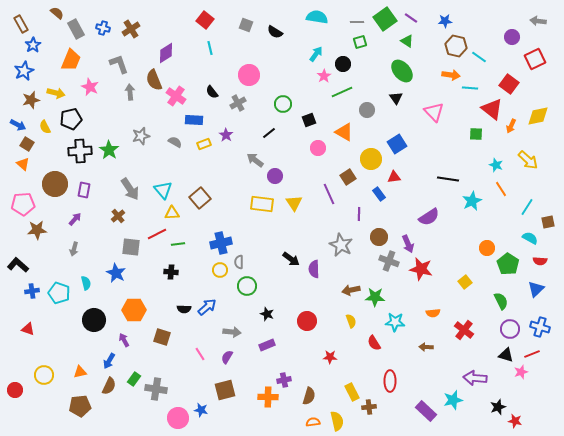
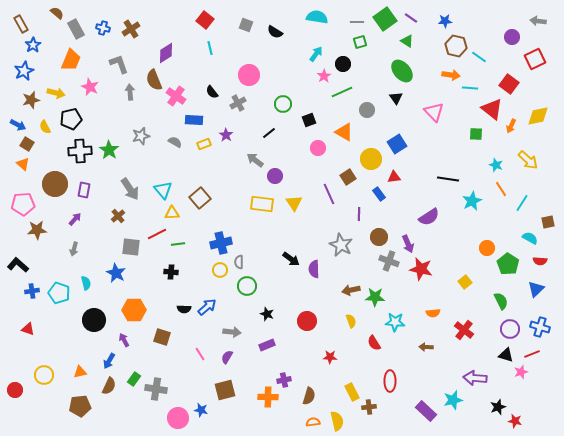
cyan line at (527, 207): moved 5 px left, 4 px up
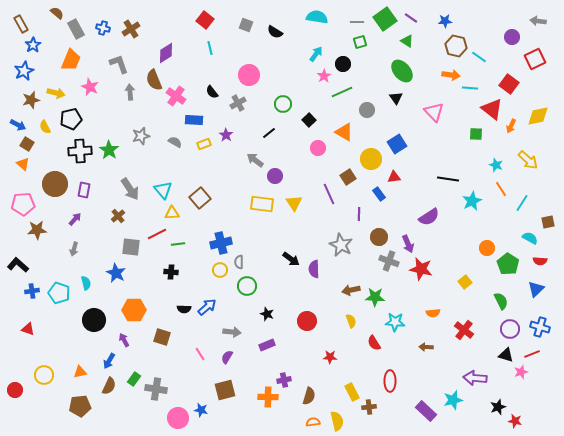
black square at (309, 120): rotated 24 degrees counterclockwise
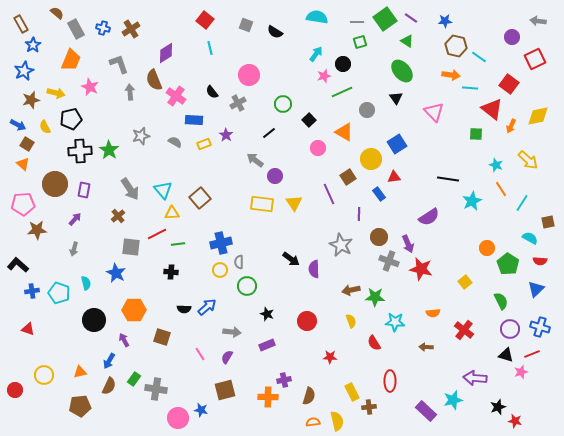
pink star at (324, 76): rotated 16 degrees clockwise
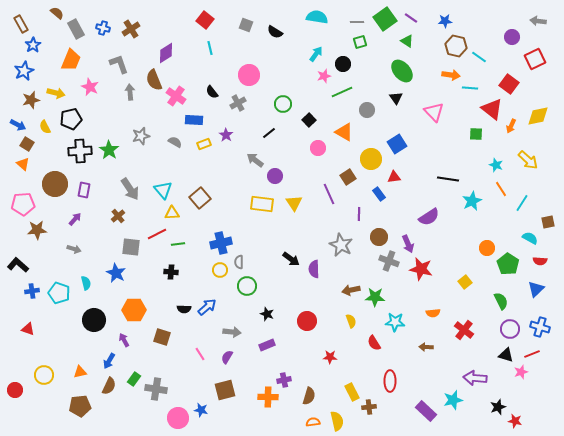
gray arrow at (74, 249): rotated 88 degrees counterclockwise
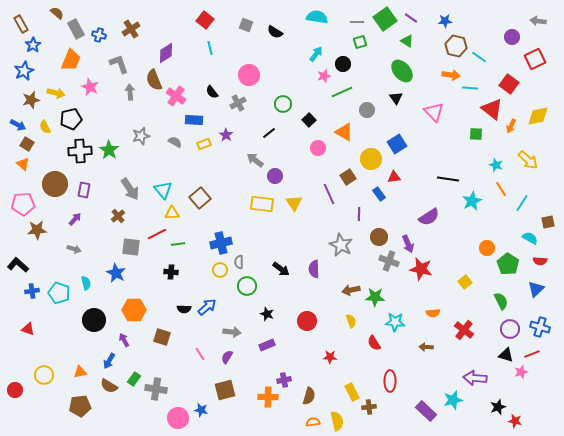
blue cross at (103, 28): moved 4 px left, 7 px down
black arrow at (291, 259): moved 10 px left, 10 px down
brown semicircle at (109, 386): rotated 96 degrees clockwise
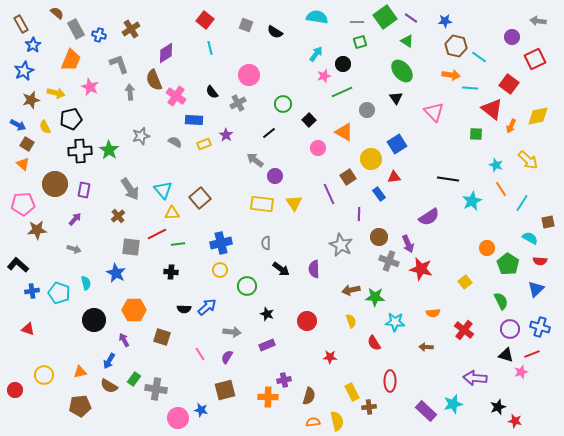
green square at (385, 19): moved 2 px up
gray semicircle at (239, 262): moved 27 px right, 19 px up
cyan star at (453, 400): moved 4 px down
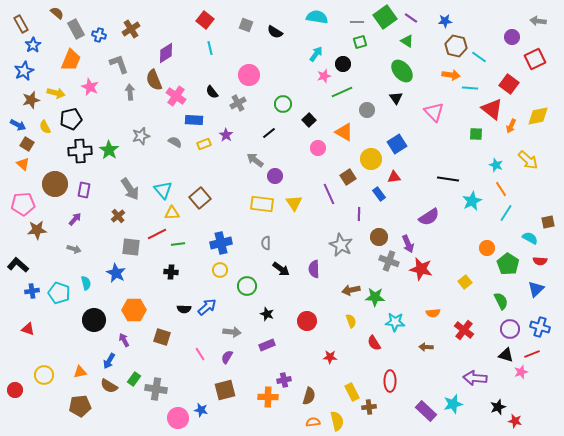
cyan line at (522, 203): moved 16 px left, 10 px down
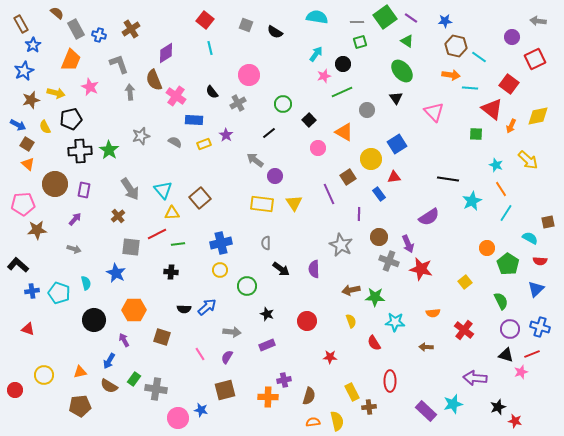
orange triangle at (23, 164): moved 5 px right
